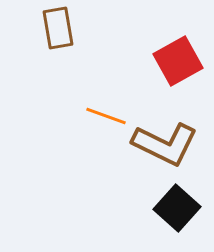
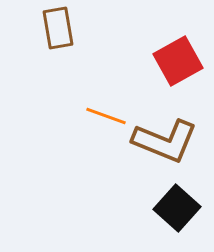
brown L-shape: moved 3 px up; rotated 4 degrees counterclockwise
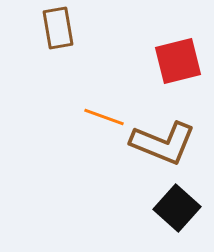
red square: rotated 15 degrees clockwise
orange line: moved 2 px left, 1 px down
brown L-shape: moved 2 px left, 2 px down
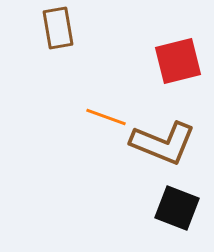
orange line: moved 2 px right
black square: rotated 21 degrees counterclockwise
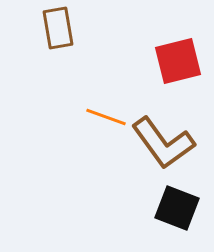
brown L-shape: rotated 32 degrees clockwise
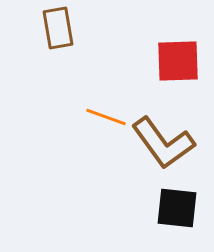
red square: rotated 12 degrees clockwise
black square: rotated 15 degrees counterclockwise
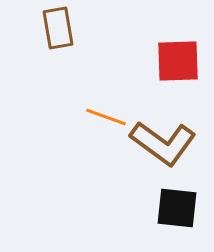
brown L-shape: rotated 18 degrees counterclockwise
